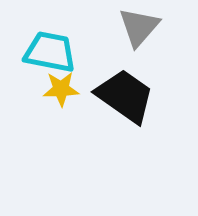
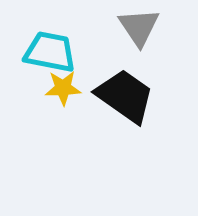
gray triangle: rotated 15 degrees counterclockwise
yellow star: moved 2 px right, 1 px up
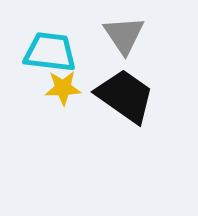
gray triangle: moved 15 px left, 8 px down
cyan trapezoid: rotated 4 degrees counterclockwise
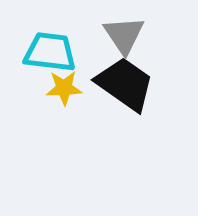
yellow star: moved 1 px right
black trapezoid: moved 12 px up
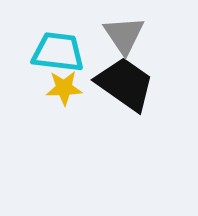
cyan trapezoid: moved 8 px right
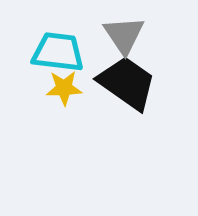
black trapezoid: moved 2 px right, 1 px up
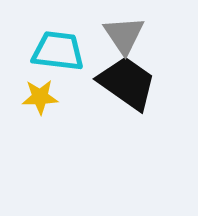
cyan trapezoid: moved 1 px up
yellow star: moved 24 px left, 9 px down
